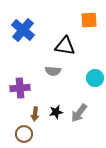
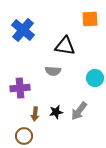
orange square: moved 1 px right, 1 px up
gray arrow: moved 2 px up
brown circle: moved 2 px down
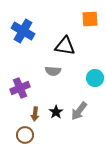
blue cross: moved 1 px down; rotated 10 degrees counterclockwise
purple cross: rotated 18 degrees counterclockwise
black star: rotated 24 degrees counterclockwise
brown circle: moved 1 px right, 1 px up
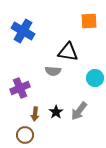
orange square: moved 1 px left, 2 px down
black triangle: moved 3 px right, 6 px down
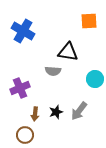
cyan circle: moved 1 px down
black star: rotated 16 degrees clockwise
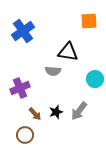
blue cross: rotated 25 degrees clockwise
brown arrow: rotated 48 degrees counterclockwise
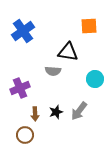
orange square: moved 5 px down
brown arrow: rotated 40 degrees clockwise
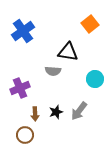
orange square: moved 1 px right, 2 px up; rotated 36 degrees counterclockwise
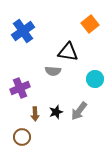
brown circle: moved 3 px left, 2 px down
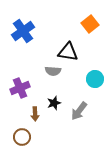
black star: moved 2 px left, 9 px up
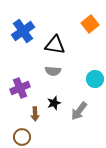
black triangle: moved 13 px left, 7 px up
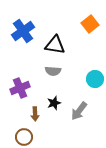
brown circle: moved 2 px right
